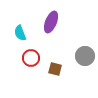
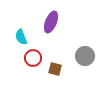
cyan semicircle: moved 1 px right, 4 px down
red circle: moved 2 px right
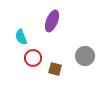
purple ellipse: moved 1 px right, 1 px up
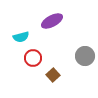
purple ellipse: rotated 40 degrees clockwise
cyan semicircle: rotated 84 degrees counterclockwise
brown square: moved 2 px left, 6 px down; rotated 32 degrees clockwise
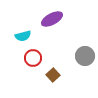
purple ellipse: moved 2 px up
cyan semicircle: moved 2 px right, 1 px up
